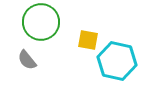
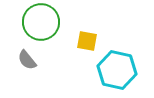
yellow square: moved 1 px left, 1 px down
cyan hexagon: moved 9 px down
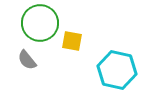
green circle: moved 1 px left, 1 px down
yellow square: moved 15 px left
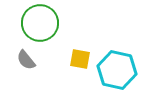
yellow square: moved 8 px right, 18 px down
gray semicircle: moved 1 px left
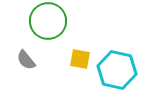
green circle: moved 8 px right, 2 px up
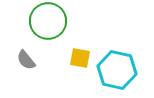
yellow square: moved 1 px up
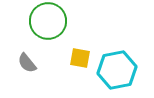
gray semicircle: moved 1 px right, 3 px down
cyan hexagon: rotated 24 degrees counterclockwise
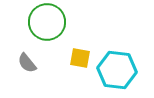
green circle: moved 1 px left, 1 px down
cyan hexagon: rotated 18 degrees clockwise
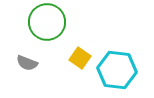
yellow square: rotated 25 degrees clockwise
gray semicircle: rotated 30 degrees counterclockwise
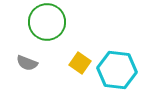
yellow square: moved 5 px down
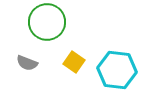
yellow square: moved 6 px left, 1 px up
